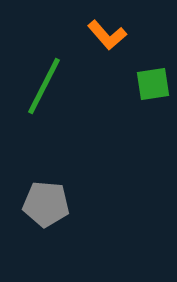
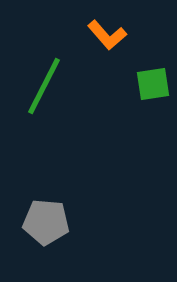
gray pentagon: moved 18 px down
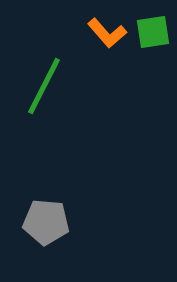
orange L-shape: moved 2 px up
green square: moved 52 px up
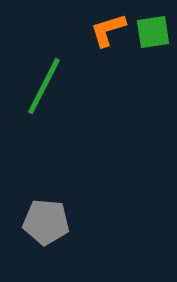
orange L-shape: moved 1 px right, 3 px up; rotated 114 degrees clockwise
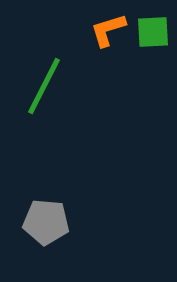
green square: rotated 6 degrees clockwise
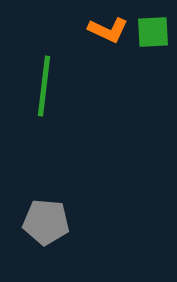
orange L-shape: rotated 138 degrees counterclockwise
green line: rotated 20 degrees counterclockwise
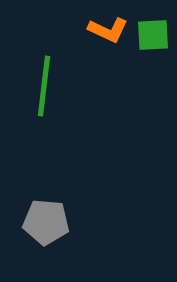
green square: moved 3 px down
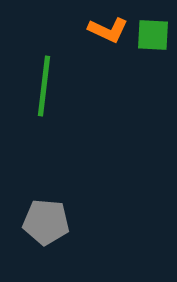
green square: rotated 6 degrees clockwise
